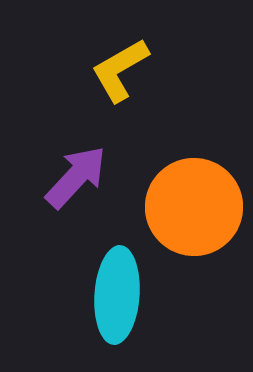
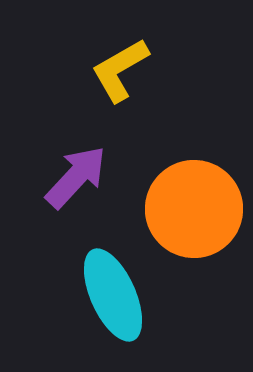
orange circle: moved 2 px down
cyan ellipse: moved 4 px left; rotated 28 degrees counterclockwise
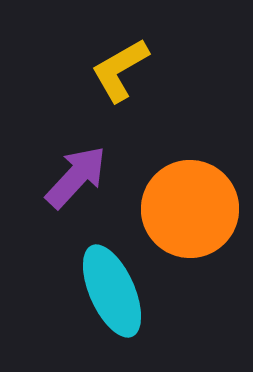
orange circle: moved 4 px left
cyan ellipse: moved 1 px left, 4 px up
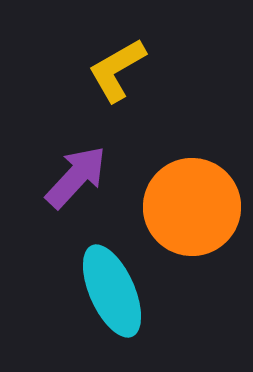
yellow L-shape: moved 3 px left
orange circle: moved 2 px right, 2 px up
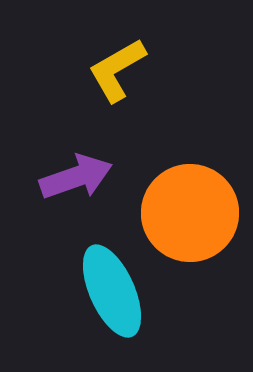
purple arrow: rotated 28 degrees clockwise
orange circle: moved 2 px left, 6 px down
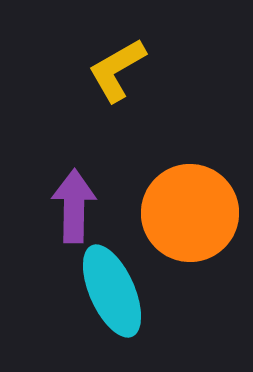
purple arrow: moved 2 px left, 29 px down; rotated 70 degrees counterclockwise
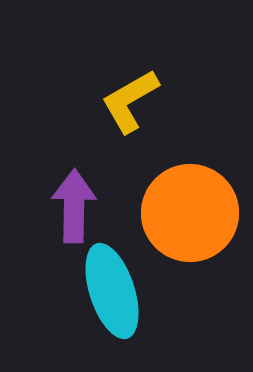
yellow L-shape: moved 13 px right, 31 px down
cyan ellipse: rotated 6 degrees clockwise
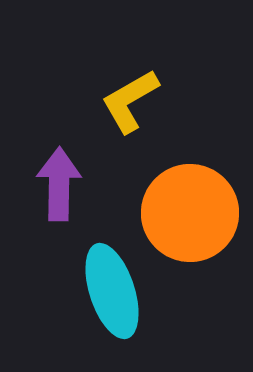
purple arrow: moved 15 px left, 22 px up
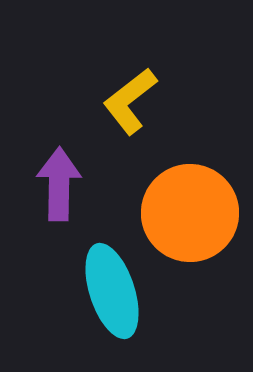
yellow L-shape: rotated 8 degrees counterclockwise
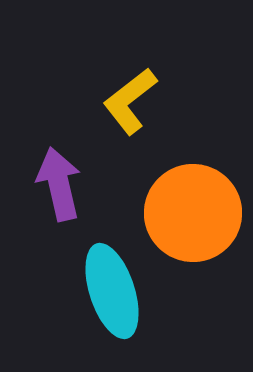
purple arrow: rotated 14 degrees counterclockwise
orange circle: moved 3 px right
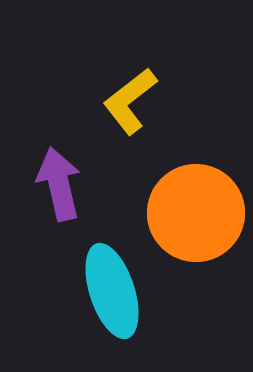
orange circle: moved 3 px right
